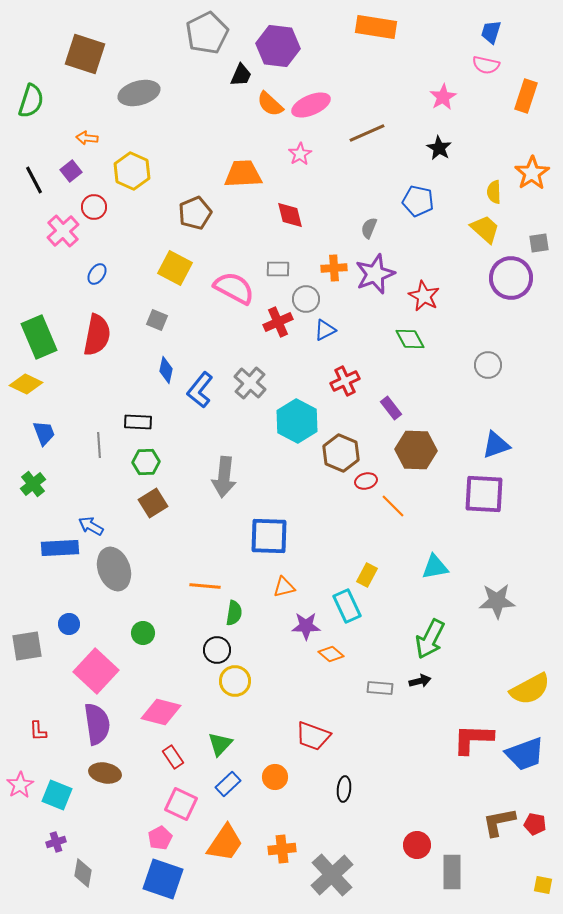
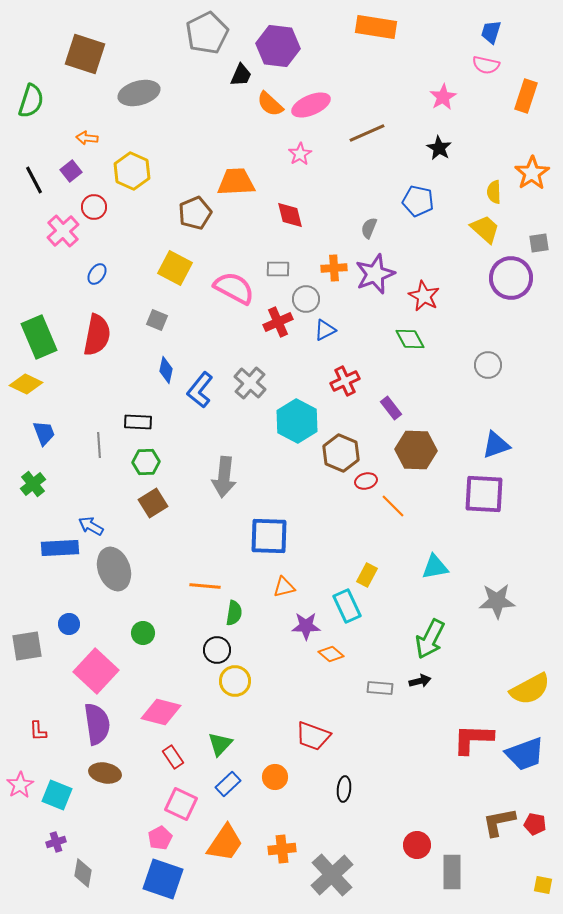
orange trapezoid at (243, 174): moved 7 px left, 8 px down
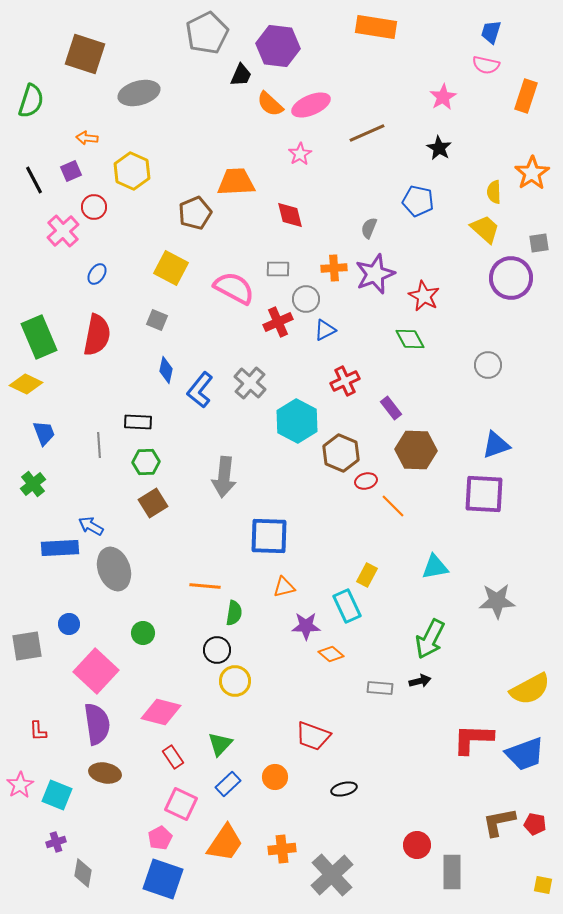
purple square at (71, 171): rotated 15 degrees clockwise
yellow square at (175, 268): moved 4 px left
black ellipse at (344, 789): rotated 70 degrees clockwise
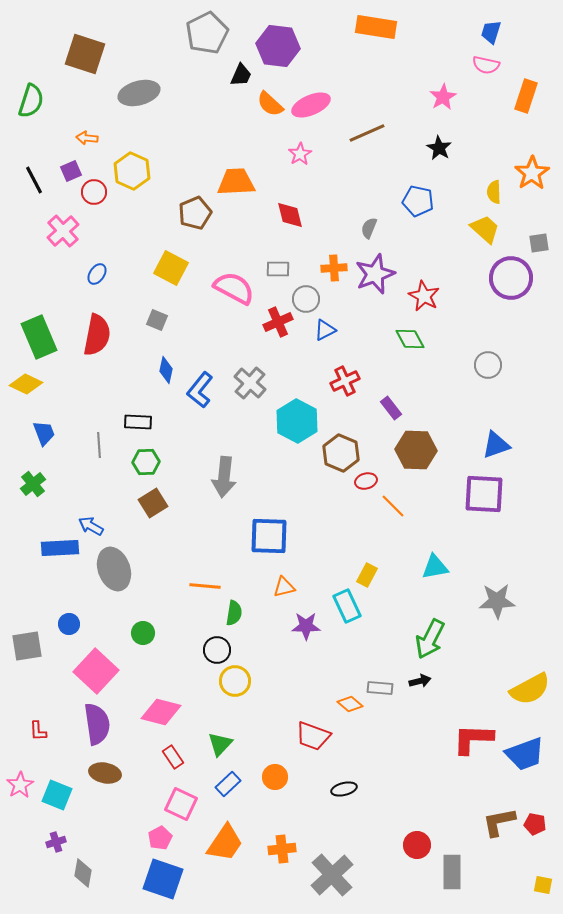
red circle at (94, 207): moved 15 px up
orange diamond at (331, 654): moved 19 px right, 50 px down
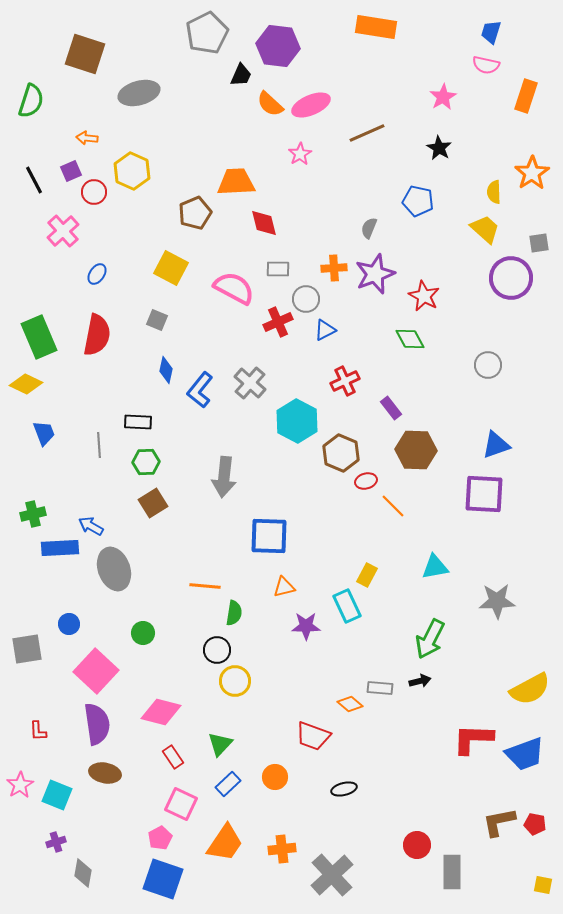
red diamond at (290, 215): moved 26 px left, 8 px down
green cross at (33, 484): moved 30 px down; rotated 25 degrees clockwise
gray square at (27, 646): moved 3 px down
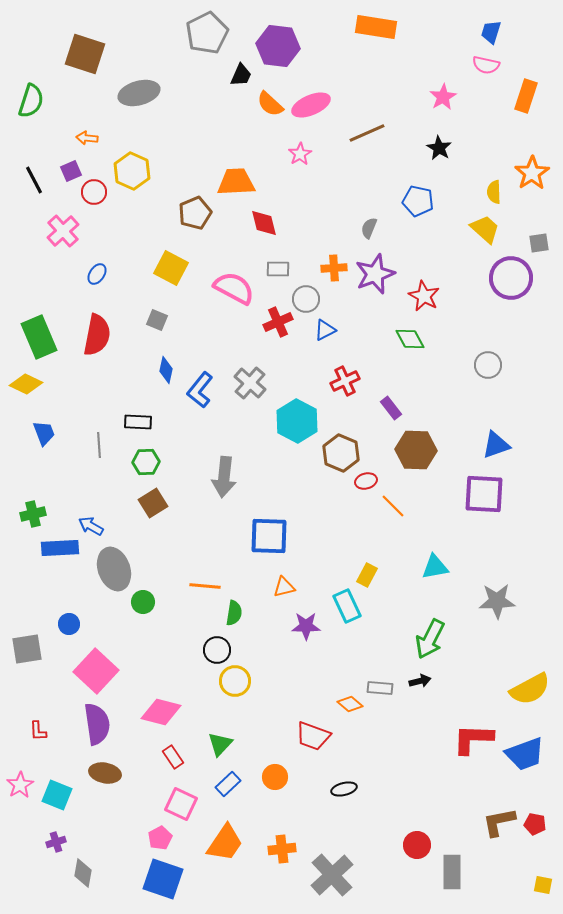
green circle at (143, 633): moved 31 px up
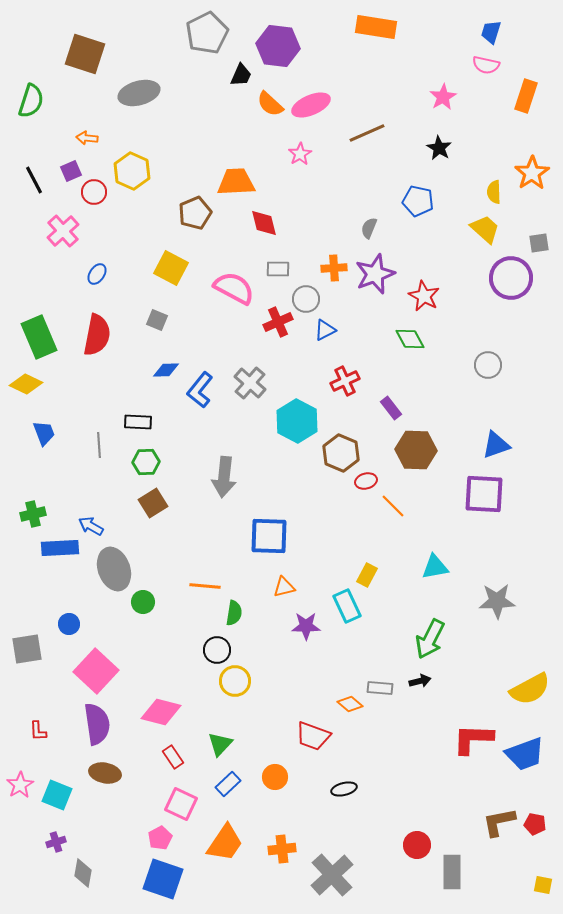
blue diamond at (166, 370): rotated 76 degrees clockwise
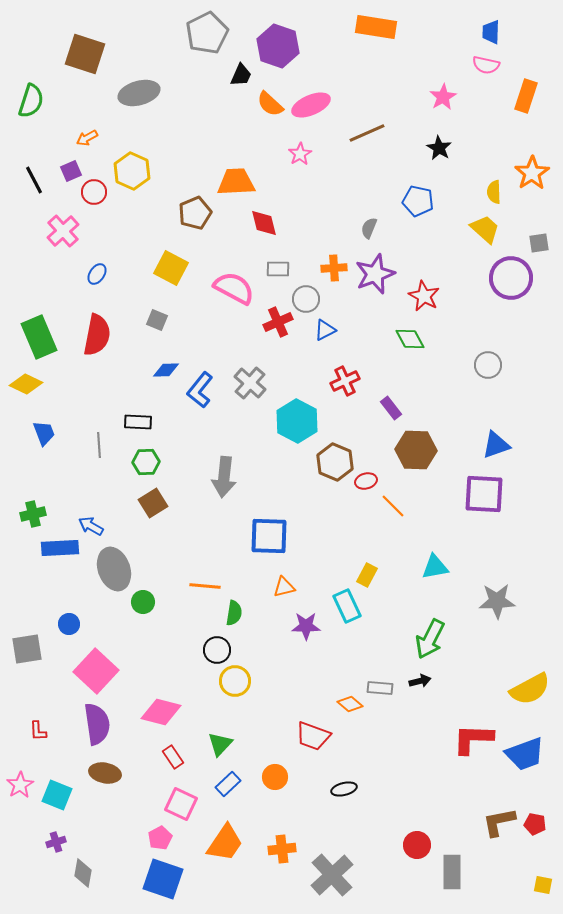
blue trapezoid at (491, 32): rotated 15 degrees counterclockwise
purple hexagon at (278, 46): rotated 12 degrees clockwise
orange arrow at (87, 138): rotated 35 degrees counterclockwise
brown hexagon at (341, 453): moved 6 px left, 9 px down
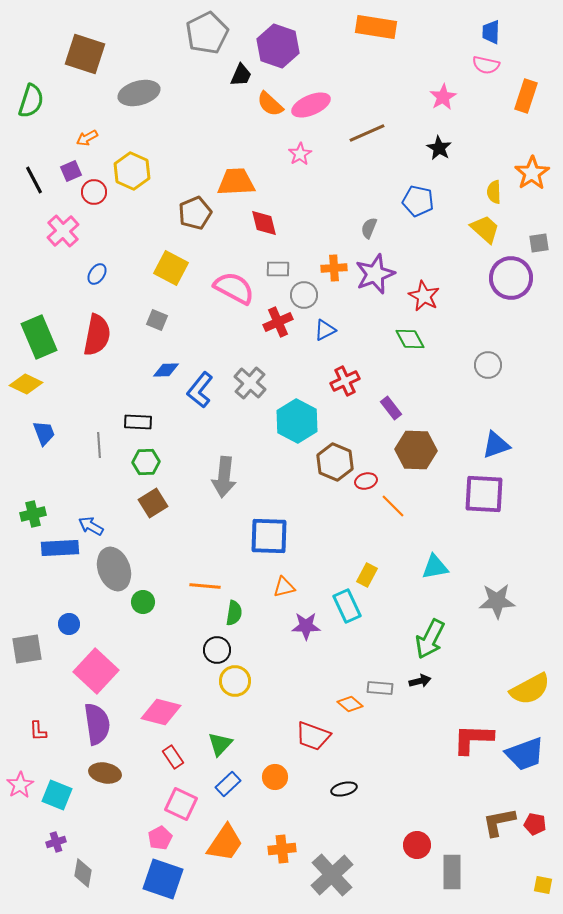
gray circle at (306, 299): moved 2 px left, 4 px up
